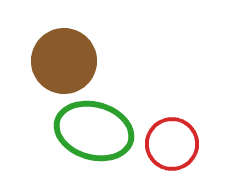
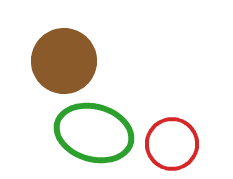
green ellipse: moved 2 px down
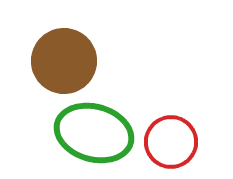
red circle: moved 1 px left, 2 px up
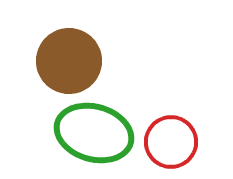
brown circle: moved 5 px right
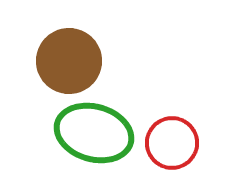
red circle: moved 1 px right, 1 px down
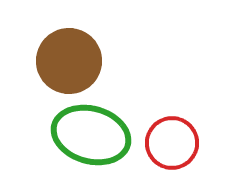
green ellipse: moved 3 px left, 2 px down
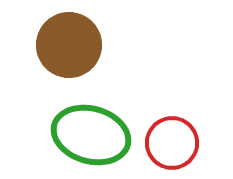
brown circle: moved 16 px up
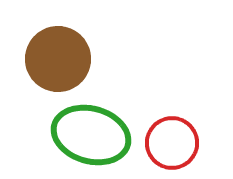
brown circle: moved 11 px left, 14 px down
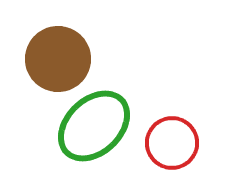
green ellipse: moved 3 px right, 9 px up; rotated 60 degrees counterclockwise
